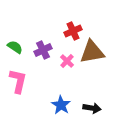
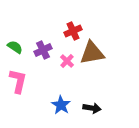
brown triangle: moved 1 px down
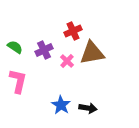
purple cross: moved 1 px right
black arrow: moved 4 px left
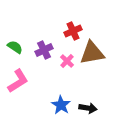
pink L-shape: rotated 45 degrees clockwise
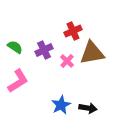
blue star: rotated 12 degrees clockwise
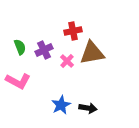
red cross: rotated 12 degrees clockwise
green semicircle: moved 5 px right; rotated 35 degrees clockwise
pink L-shape: rotated 60 degrees clockwise
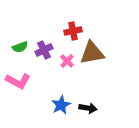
green semicircle: rotated 91 degrees clockwise
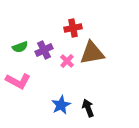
red cross: moved 3 px up
black arrow: rotated 120 degrees counterclockwise
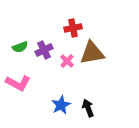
pink L-shape: moved 2 px down
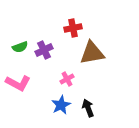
pink cross: moved 18 px down; rotated 16 degrees clockwise
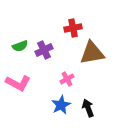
green semicircle: moved 1 px up
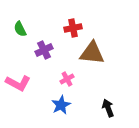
green semicircle: moved 17 px up; rotated 84 degrees clockwise
brown triangle: rotated 16 degrees clockwise
black arrow: moved 20 px right
